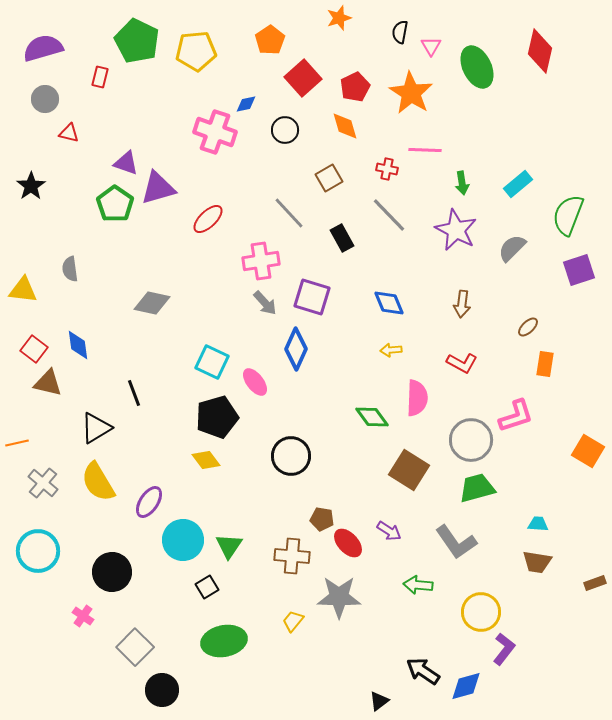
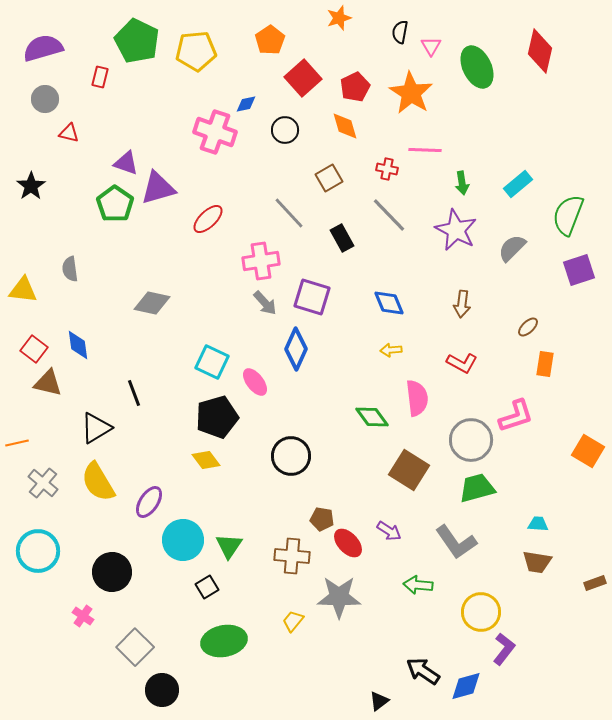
pink semicircle at (417, 398): rotated 9 degrees counterclockwise
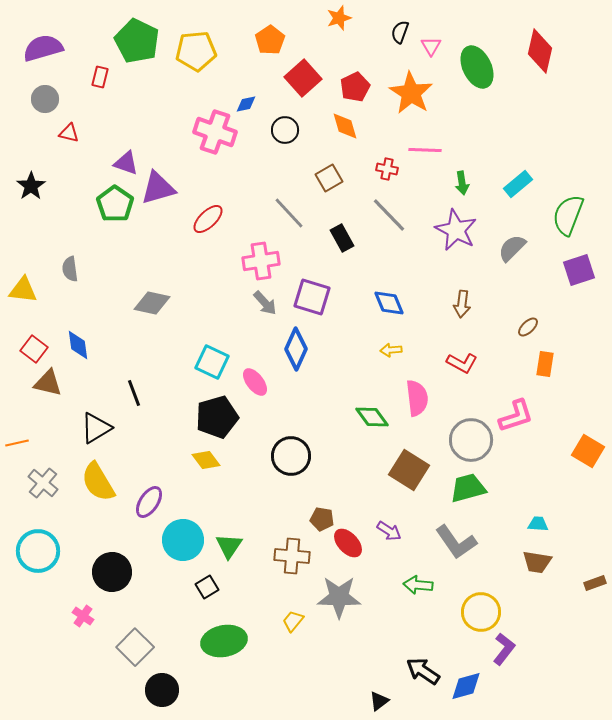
black semicircle at (400, 32): rotated 10 degrees clockwise
green trapezoid at (477, 488): moved 9 px left
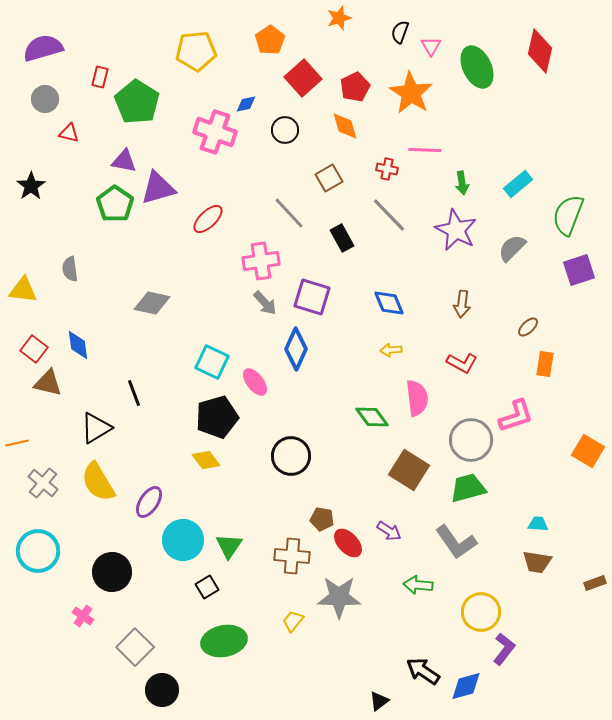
green pentagon at (137, 41): moved 61 px down; rotated 6 degrees clockwise
purple triangle at (126, 163): moved 2 px left, 2 px up; rotated 8 degrees counterclockwise
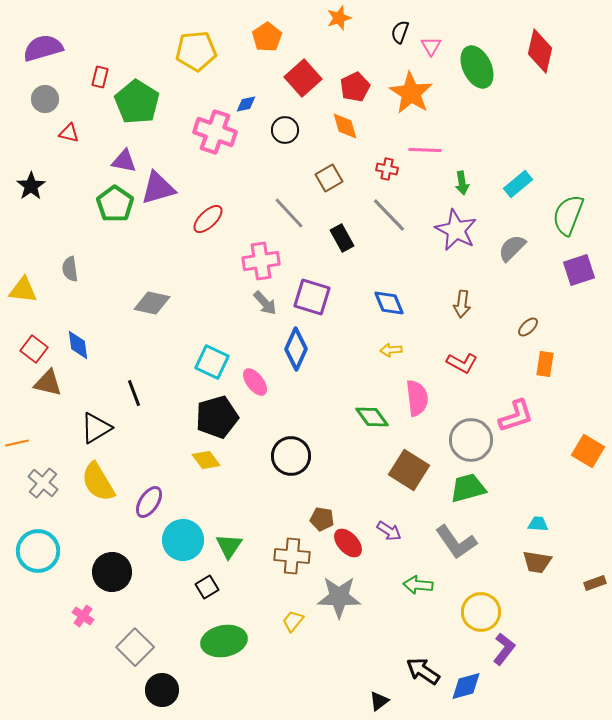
orange pentagon at (270, 40): moved 3 px left, 3 px up
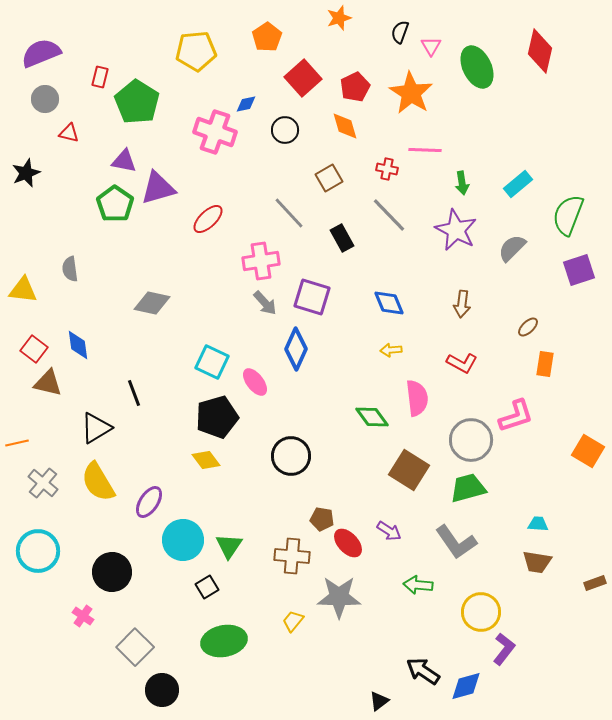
purple semicircle at (43, 48): moved 2 px left, 5 px down; rotated 6 degrees counterclockwise
black star at (31, 186): moved 5 px left, 13 px up; rotated 12 degrees clockwise
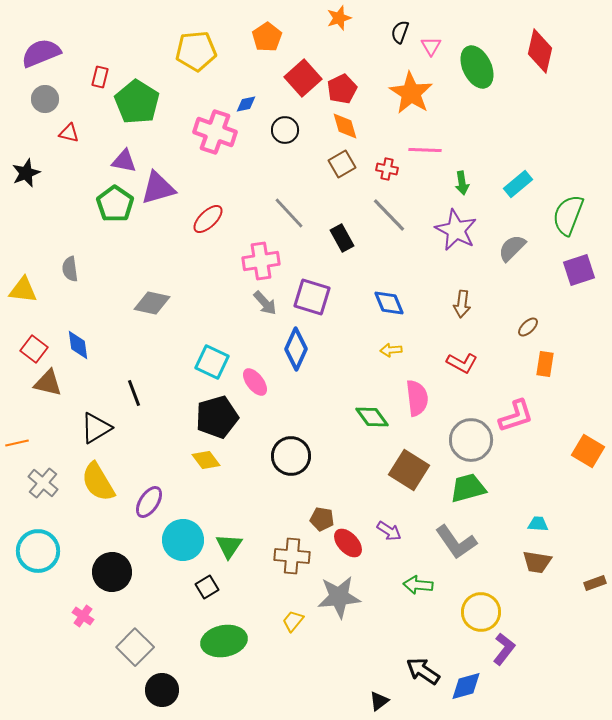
red pentagon at (355, 87): moved 13 px left, 2 px down
brown square at (329, 178): moved 13 px right, 14 px up
gray star at (339, 597): rotated 6 degrees counterclockwise
